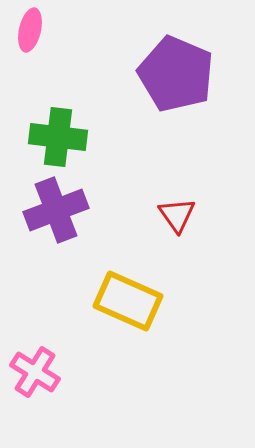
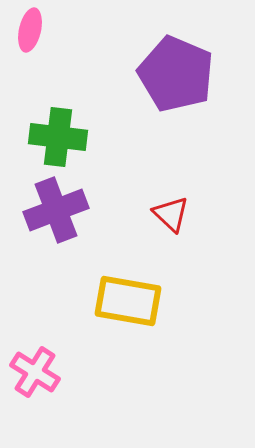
red triangle: moved 6 px left, 1 px up; rotated 12 degrees counterclockwise
yellow rectangle: rotated 14 degrees counterclockwise
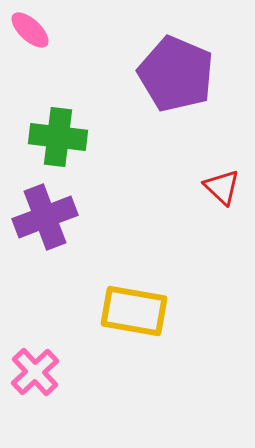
pink ellipse: rotated 60 degrees counterclockwise
purple cross: moved 11 px left, 7 px down
red triangle: moved 51 px right, 27 px up
yellow rectangle: moved 6 px right, 10 px down
pink cross: rotated 15 degrees clockwise
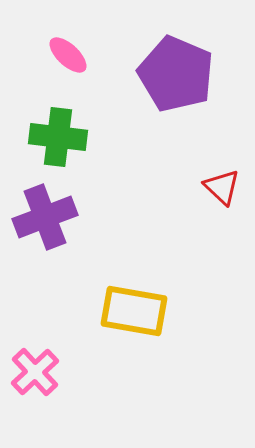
pink ellipse: moved 38 px right, 25 px down
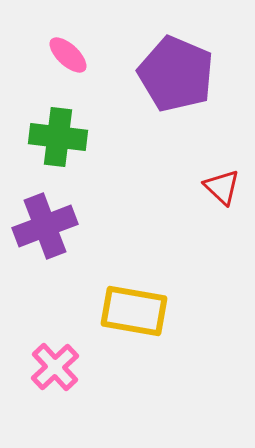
purple cross: moved 9 px down
pink cross: moved 20 px right, 5 px up
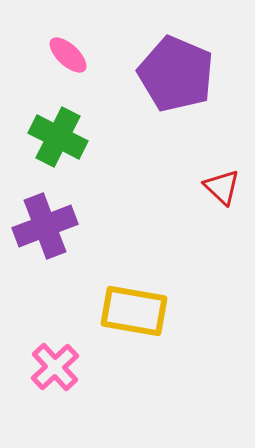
green cross: rotated 20 degrees clockwise
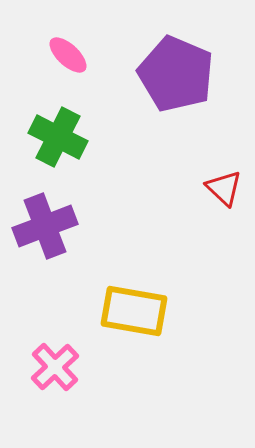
red triangle: moved 2 px right, 1 px down
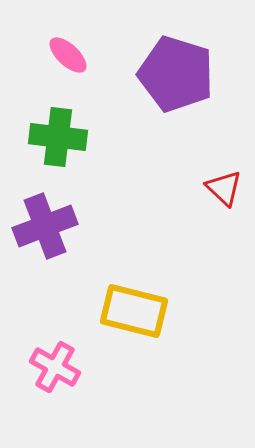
purple pentagon: rotated 6 degrees counterclockwise
green cross: rotated 20 degrees counterclockwise
yellow rectangle: rotated 4 degrees clockwise
pink cross: rotated 18 degrees counterclockwise
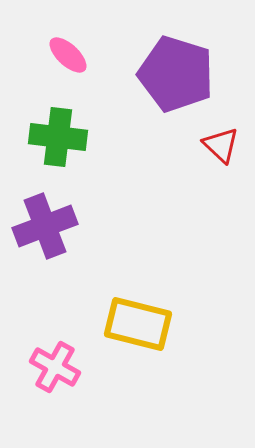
red triangle: moved 3 px left, 43 px up
yellow rectangle: moved 4 px right, 13 px down
